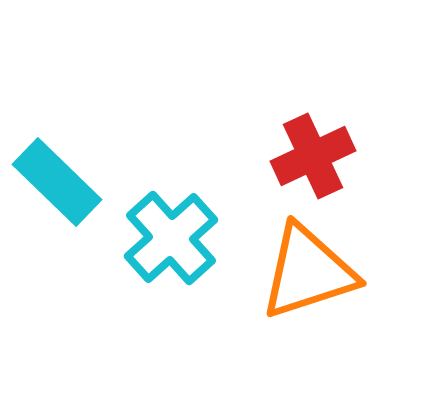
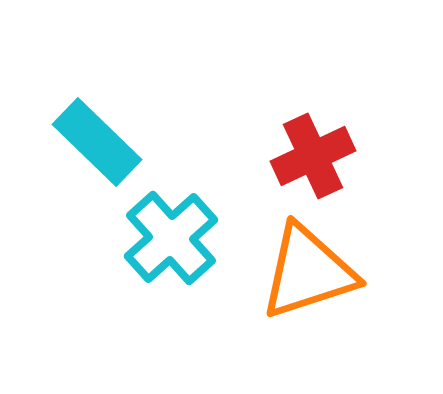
cyan rectangle: moved 40 px right, 40 px up
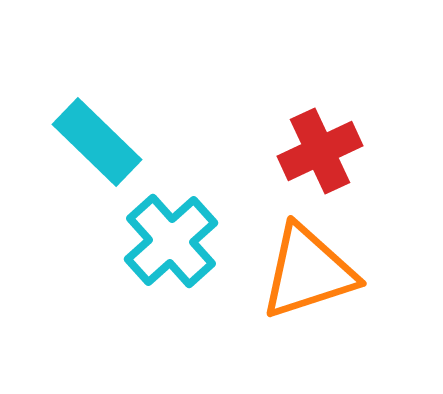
red cross: moved 7 px right, 5 px up
cyan cross: moved 3 px down
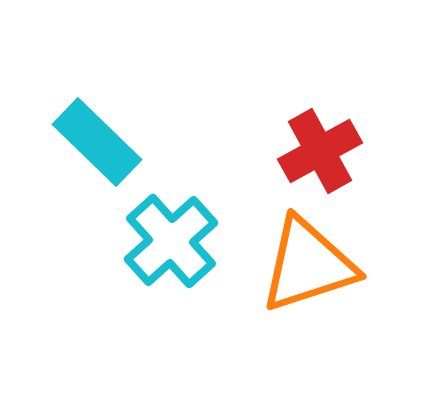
red cross: rotated 4 degrees counterclockwise
orange triangle: moved 7 px up
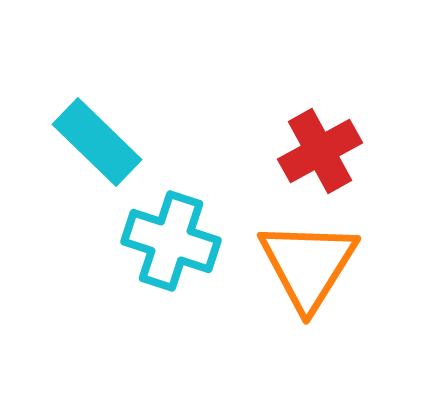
cyan cross: rotated 30 degrees counterclockwise
orange triangle: rotated 40 degrees counterclockwise
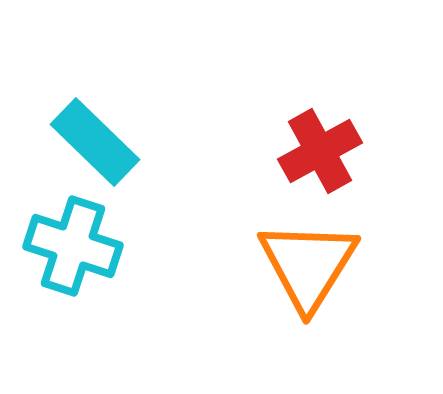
cyan rectangle: moved 2 px left
cyan cross: moved 98 px left, 5 px down
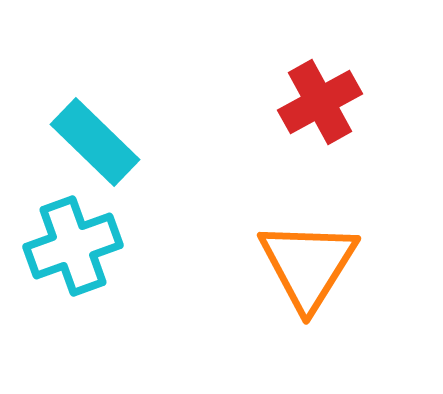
red cross: moved 49 px up
cyan cross: rotated 38 degrees counterclockwise
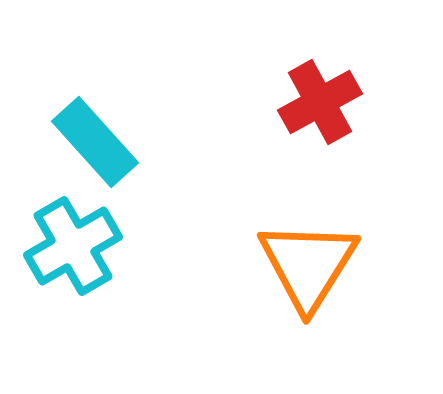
cyan rectangle: rotated 4 degrees clockwise
cyan cross: rotated 10 degrees counterclockwise
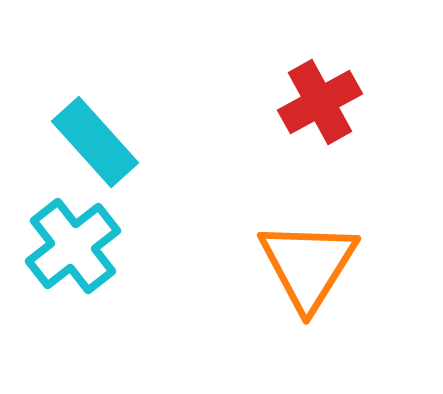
cyan cross: rotated 8 degrees counterclockwise
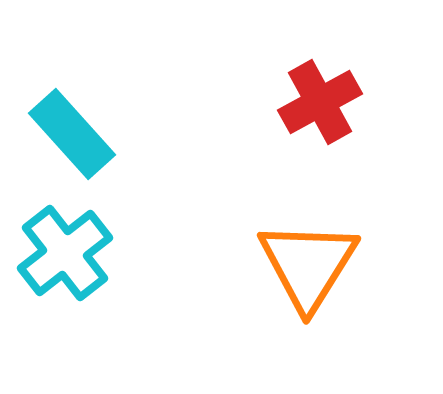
cyan rectangle: moved 23 px left, 8 px up
cyan cross: moved 8 px left, 7 px down
